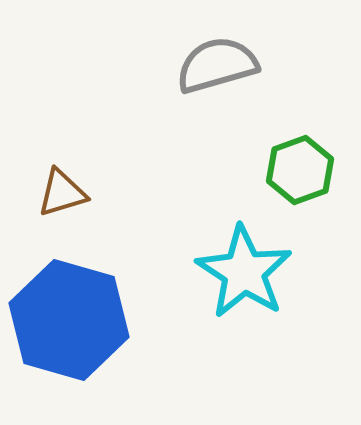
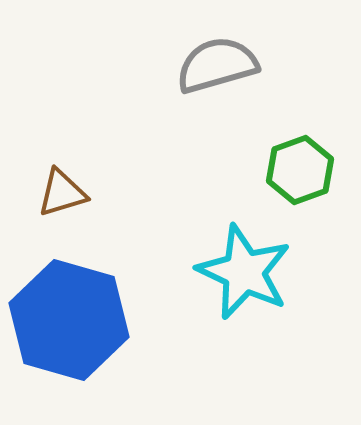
cyan star: rotated 8 degrees counterclockwise
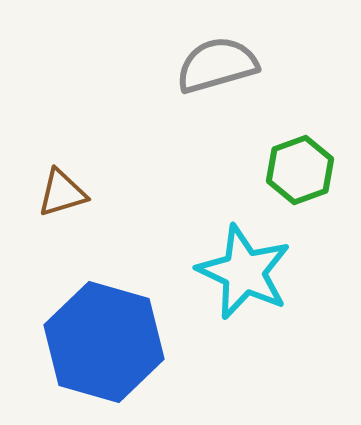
blue hexagon: moved 35 px right, 22 px down
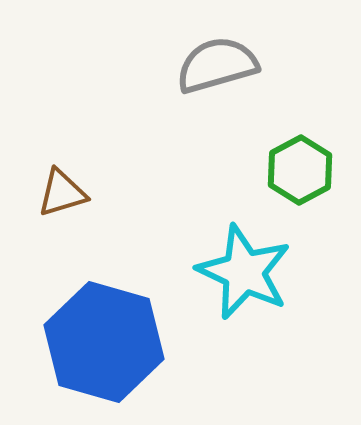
green hexagon: rotated 8 degrees counterclockwise
